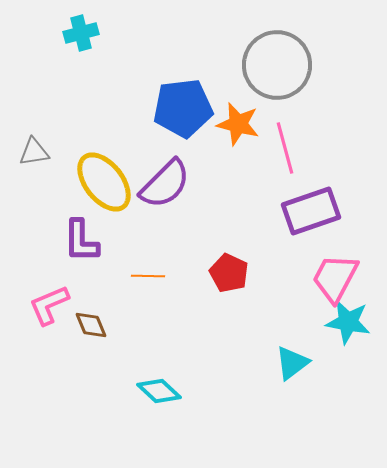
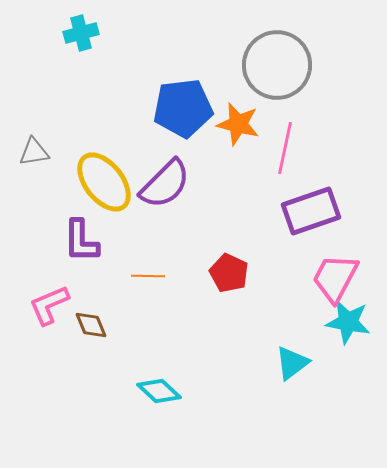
pink line: rotated 27 degrees clockwise
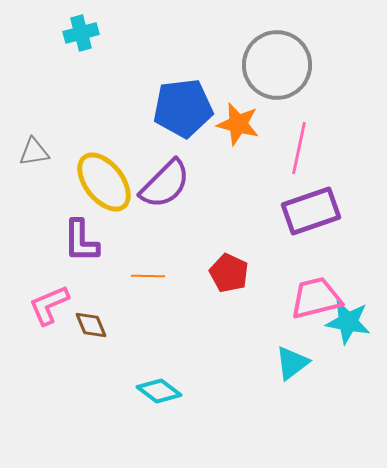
pink line: moved 14 px right
pink trapezoid: moved 19 px left, 20 px down; rotated 48 degrees clockwise
cyan diamond: rotated 6 degrees counterclockwise
